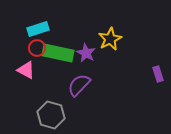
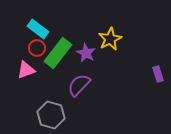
cyan rectangle: rotated 55 degrees clockwise
green rectangle: rotated 64 degrees counterclockwise
pink triangle: rotated 48 degrees counterclockwise
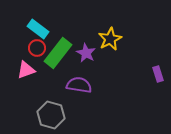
purple semicircle: rotated 55 degrees clockwise
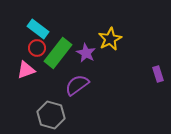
purple semicircle: moved 2 px left; rotated 45 degrees counterclockwise
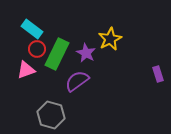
cyan rectangle: moved 6 px left
red circle: moved 1 px down
green rectangle: moved 1 px left, 1 px down; rotated 12 degrees counterclockwise
purple semicircle: moved 4 px up
